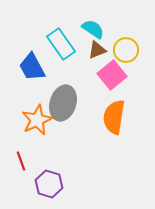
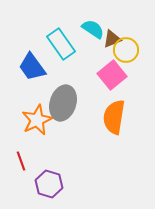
brown triangle: moved 15 px right, 11 px up
blue trapezoid: rotated 8 degrees counterclockwise
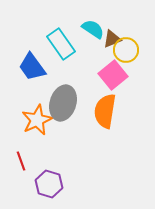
pink square: moved 1 px right
orange semicircle: moved 9 px left, 6 px up
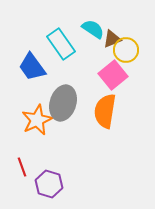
red line: moved 1 px right, 6 px down
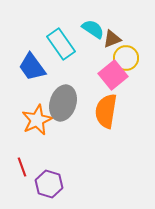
yellow circle: moved 8 px down
orange semicircle: moved 1 px right
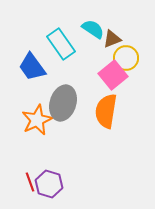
red line: moved 8 px right, 15 px down
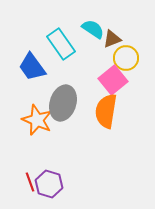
pink square: moved 5 px down
orange star: rotated 24 degrees counterclockwise
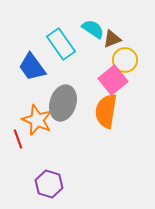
yellow circle: moved 1 px left, 2 px down
red line: moved 12 px left, 43 px up
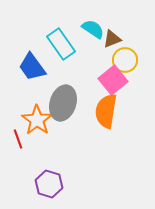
orange star: rotated 12 degrees clockwise
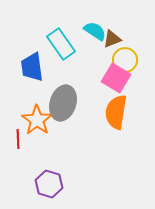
cyan semicircle: moved 2 px right, 2 px down
blue trapezoid: rotated 28 degrees clockwise
pink square: moved 3 px right, 2 px up; rotated 20 degrees counterclockwise
orange semicircle: moved 10 px right, 1 px down
red line: rotated 18 degrees clockwise
